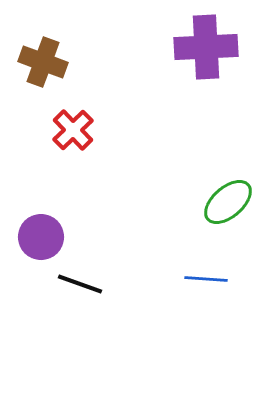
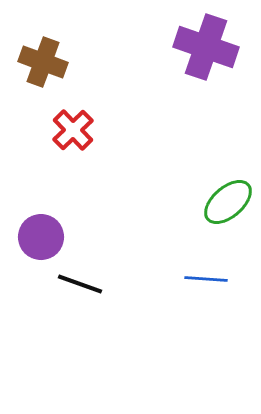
purple cross: rotated 22 degrees clockwise
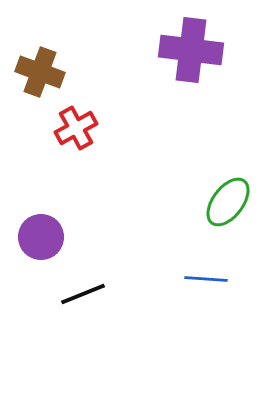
purple cross: moved 15 px left, 3 px down; rotated 12 degrees counterclockwise
brown cross: moved 3 px left, 10 px down
red cross: moved 3 px right, 2 px up; rotated 15 degrees clockwise
green ellipse: rotated 12 degrees counterclockwise
black line: moved 3 px right, 10 px down; rotated 42 degrees counterclockwise
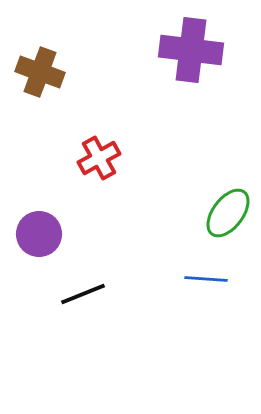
red cross: moved 23 px right, 30 px down
green ellipse: moved 11 px down
purple circle: moved 2 px left, 3 px up
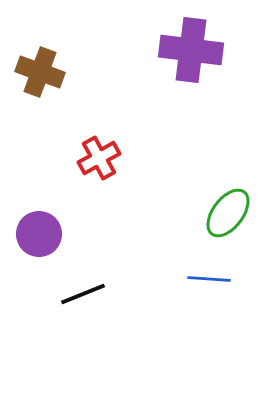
blue line: moved 3 px right
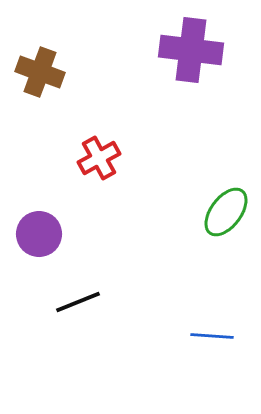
green ellipse: moved 2 px left, 1 px up
blue line: moved 3 px right, 57 px down
black line: moved 5 px left, 8 px down
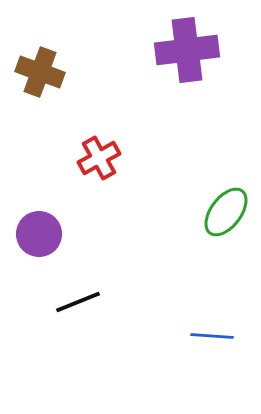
purple cross: moved 4 px left; rotated 14 degrees counterclockwise
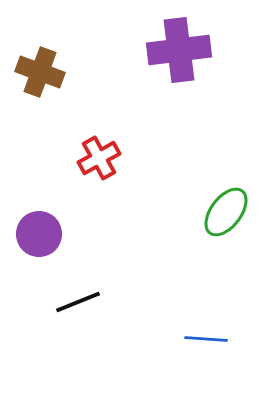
purple cross: moved 8 px left
blue line: moved 6 px left, 3 px down
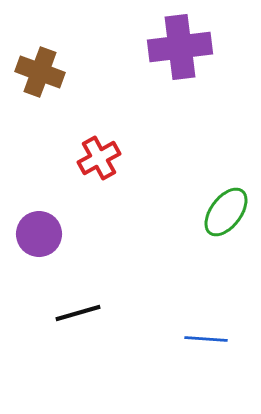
purple cross: moved 1 px right, 3 px up
black line: moved 11 px down; rotated 6 degrees clockwise
